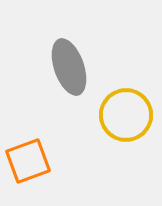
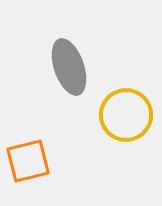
orange square: rotated 6 degrees clockwise
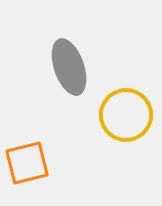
orange square: moved 1 px left, 2 px down
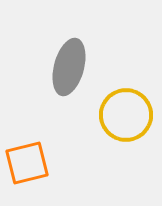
gray ellipse: rotated 34 degrees clockwise
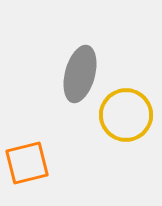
gray ellipse: moved 11 px right, 7 px down
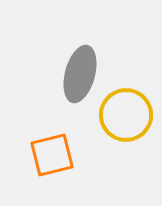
orange square: moved 25 px right, 8 px up
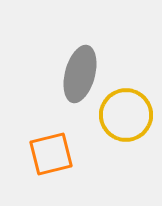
orange square: moved 1 px left, 1 px up
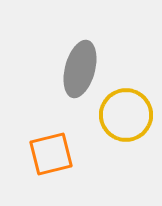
gray ellipse: moved 5 px up
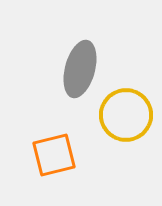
orange square: moved 3 px right, 1 px down
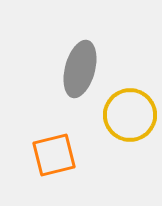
yellow circle: moved 4 px right
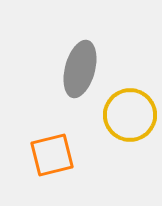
orange square: moved 2 px left
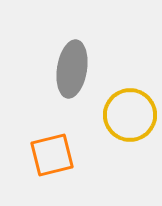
gray ellipse: moved 8 px left; rotated 6 degrees counterclockwise
